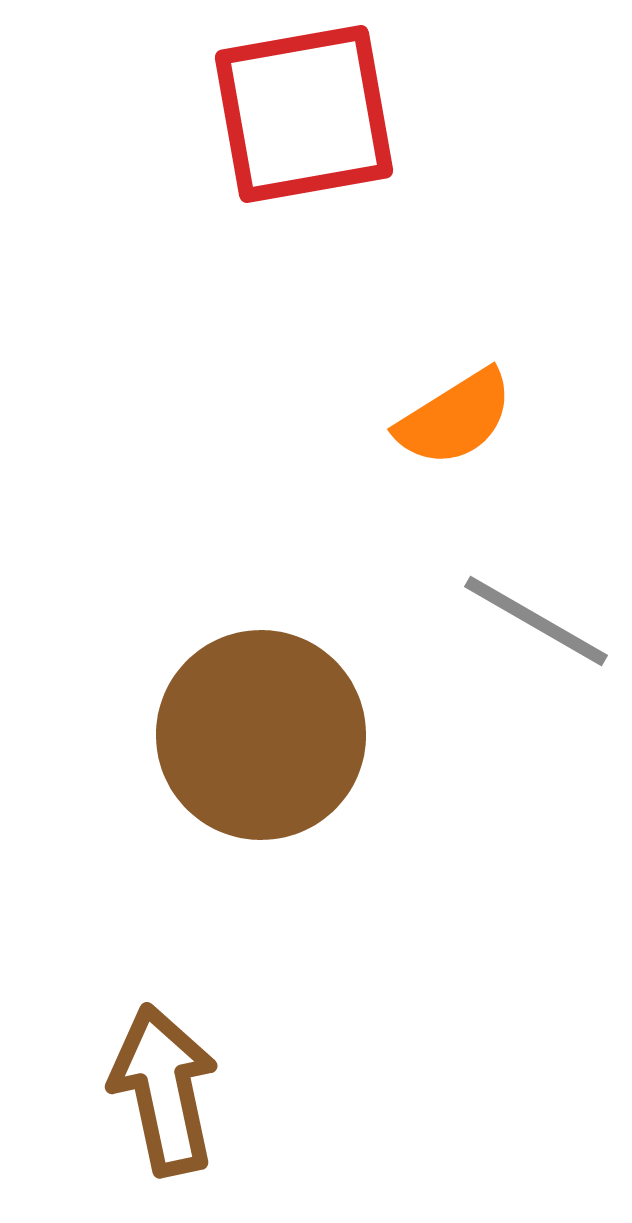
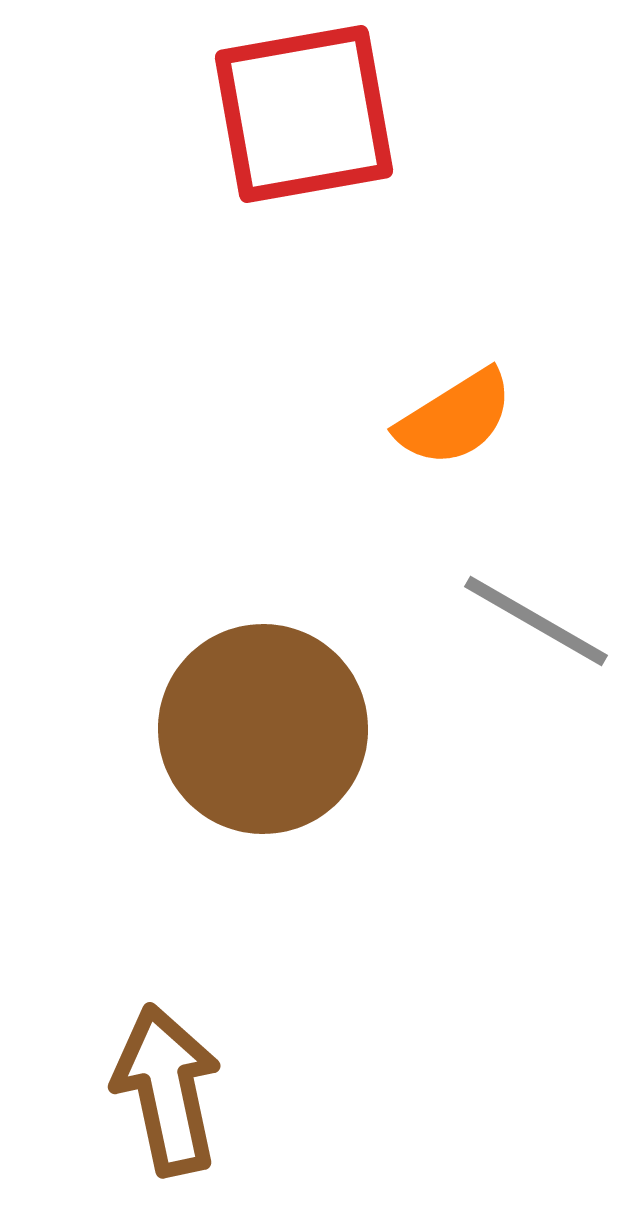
brown circle: moved 2 px right, 6 px up
brown arrow: moved 3 px right
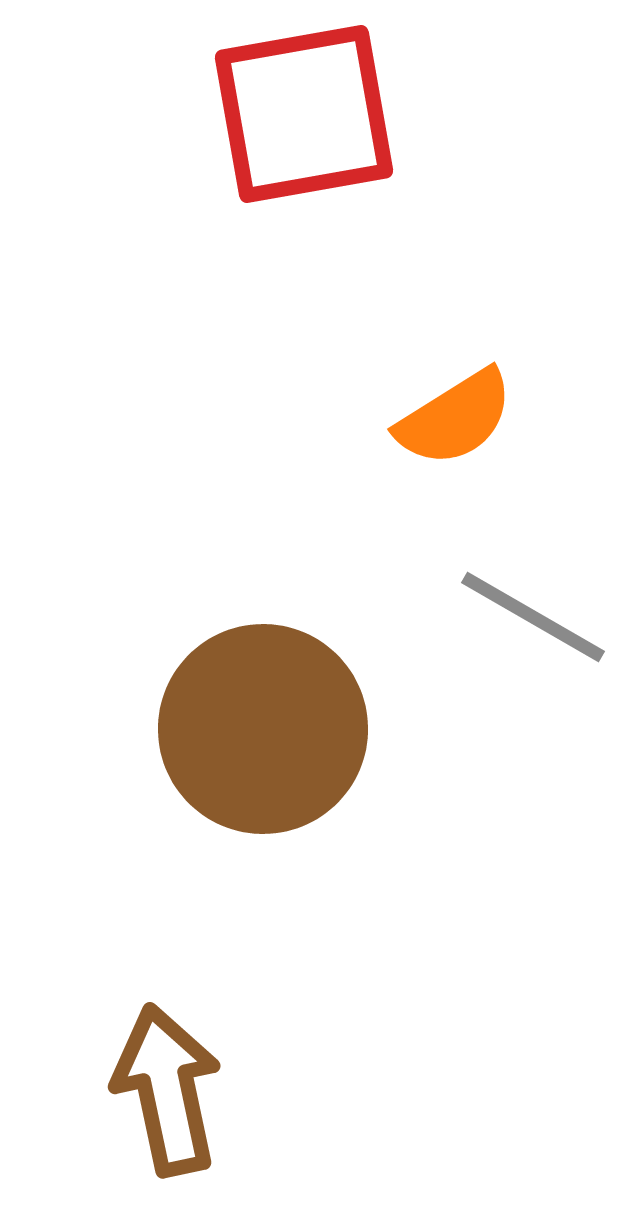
gray line: moved 3 px left, 4 px up
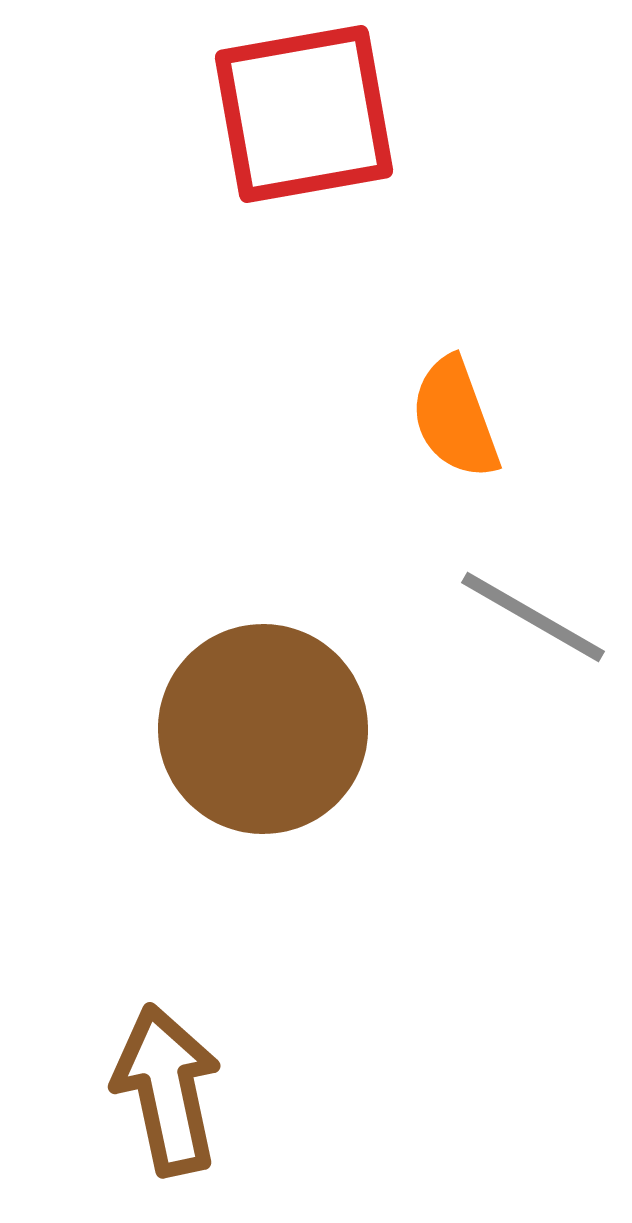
orange semicircle: rotated 102 degrees clockwise
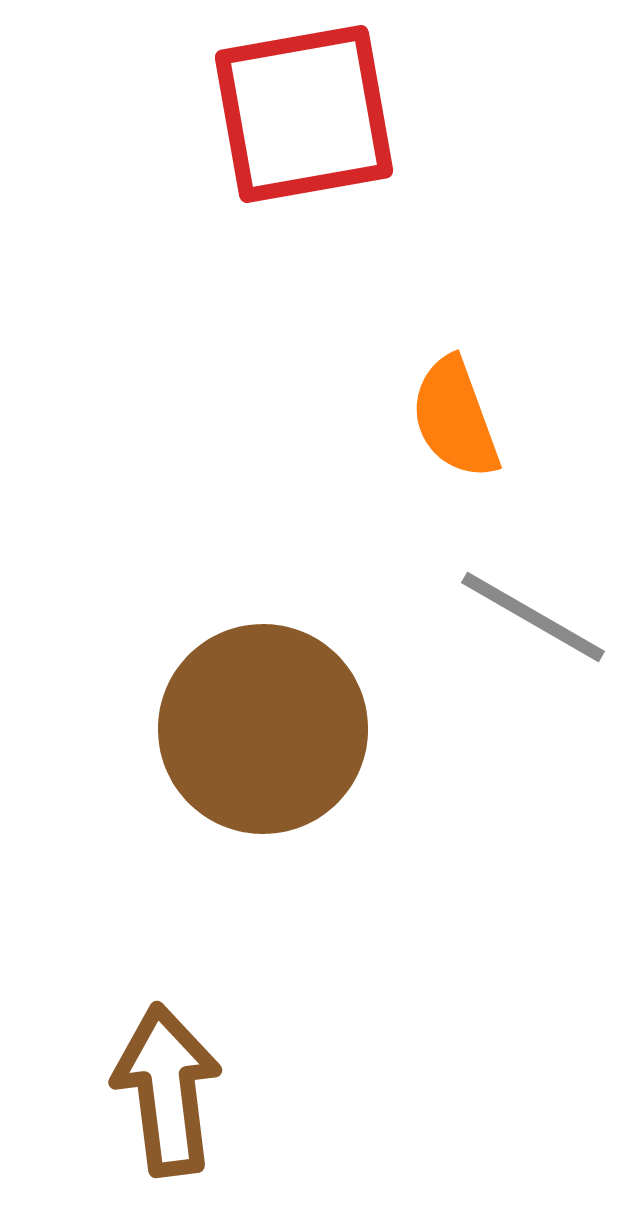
brown arrow: rotated 5 degrees clockwise
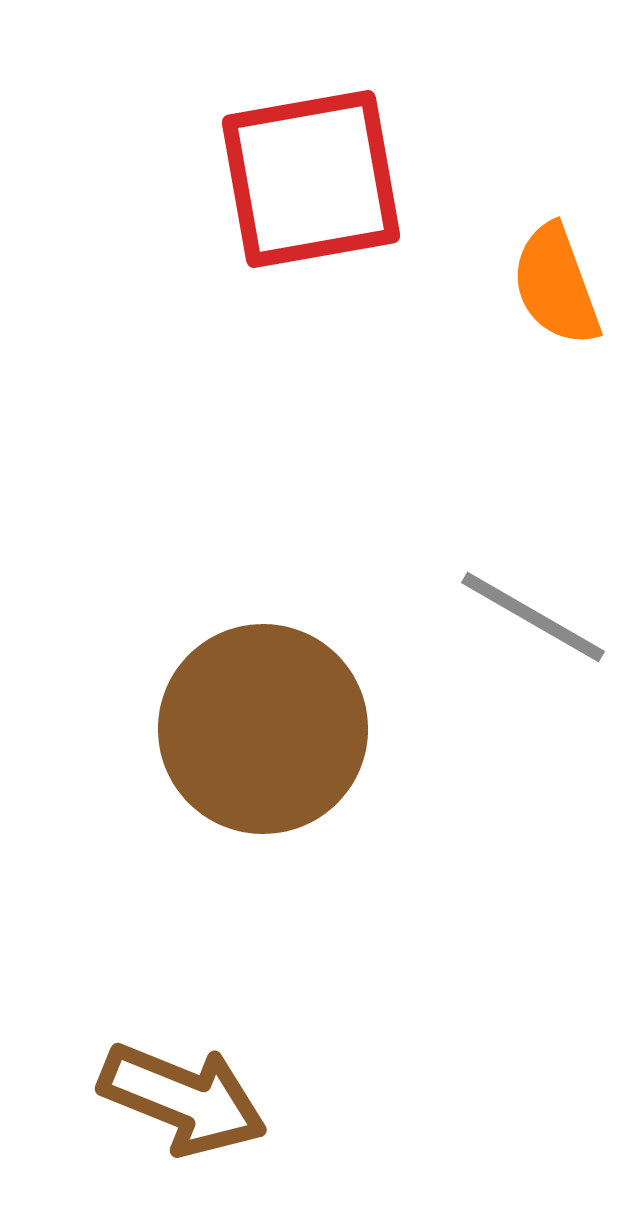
red square: moved 7 px right, 65 px down
orange semicircle: moved 101 px right, 133 px up
brown arrow: moved 16 px right, 9 px down; rotated 119 degrees clockwise
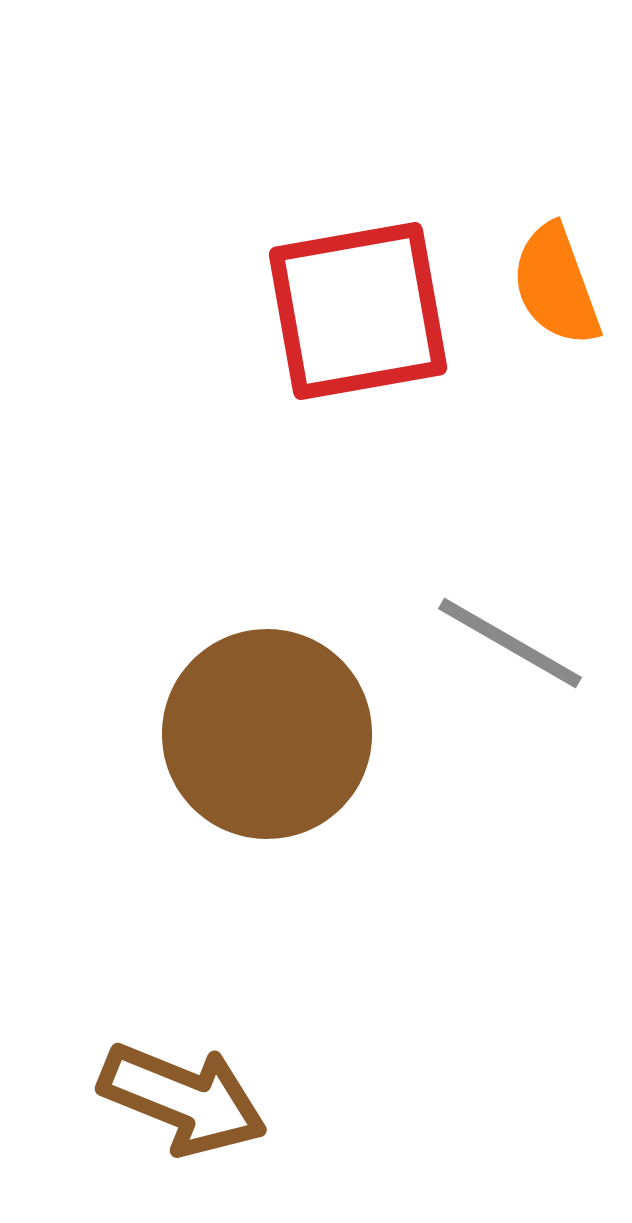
red square: moved 47 px right, 132 px down
gray line: moved 23 px left, 26 px down
brown circle: moved 4 px right, 5 px down
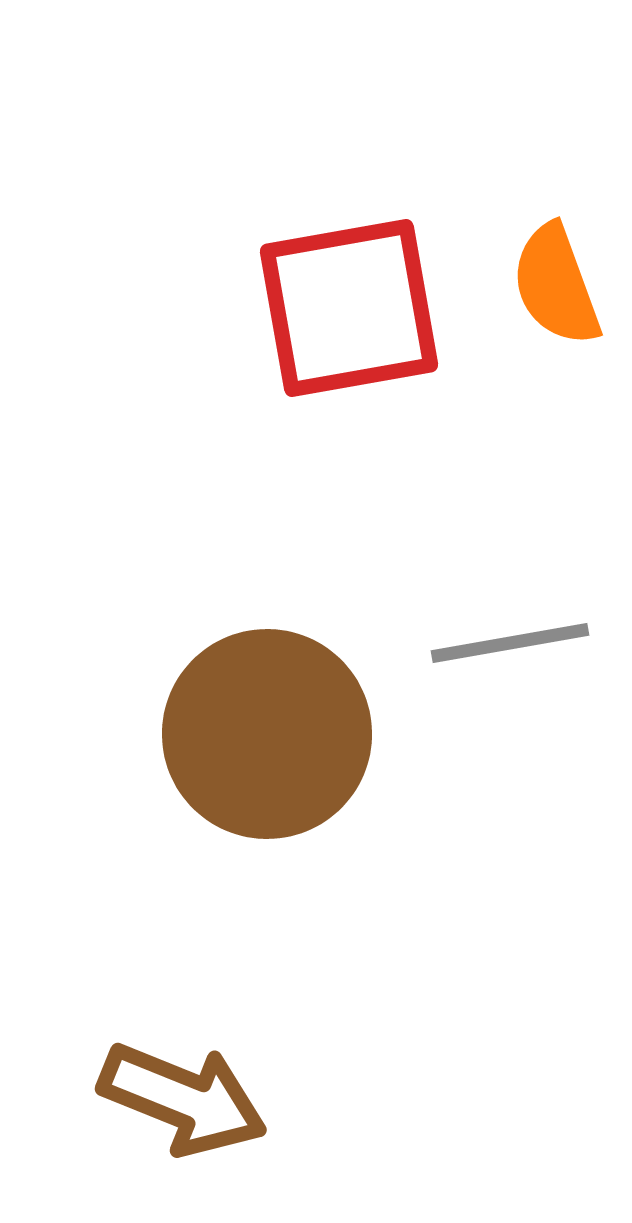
red square: moved 9 px left, 3 px up
gray line: rotated 40 degrees counterclockwise
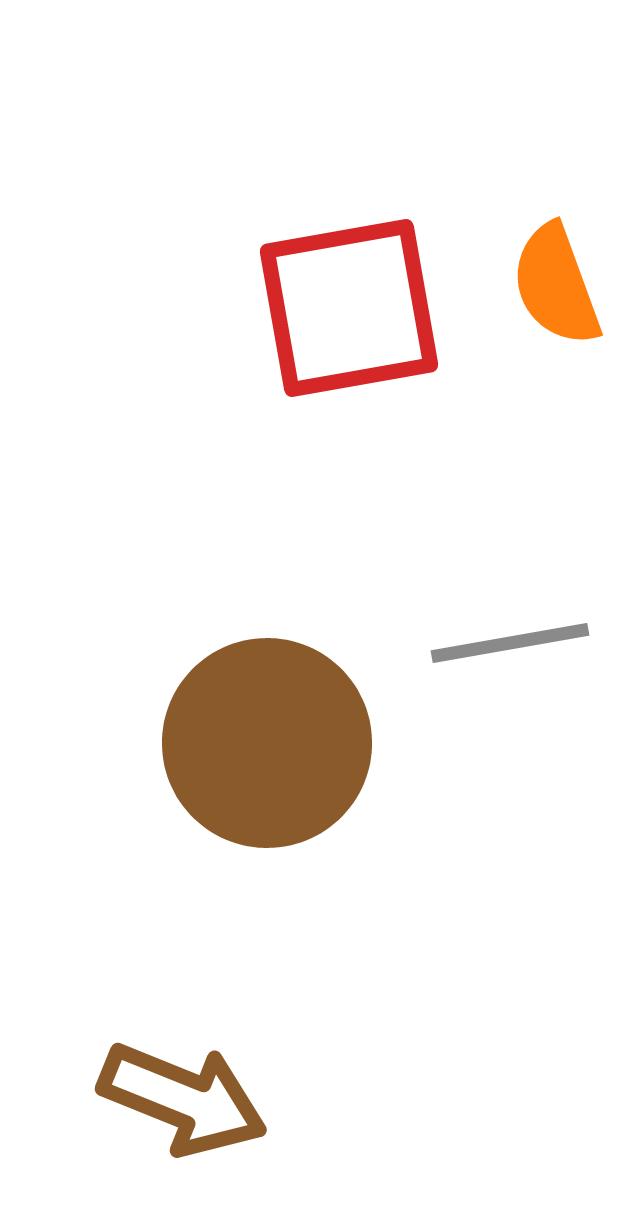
brown circle: moved 9 px down
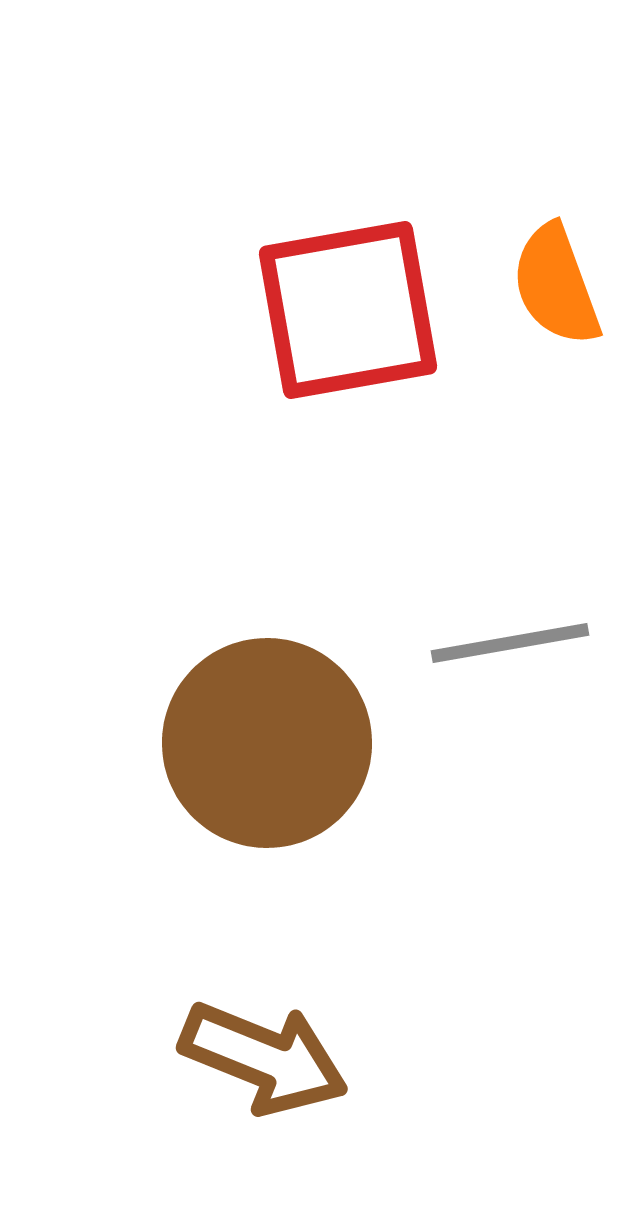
red square: moved 1 px left, 2 px down
brown arrow: moved 81 px right, 41 px up
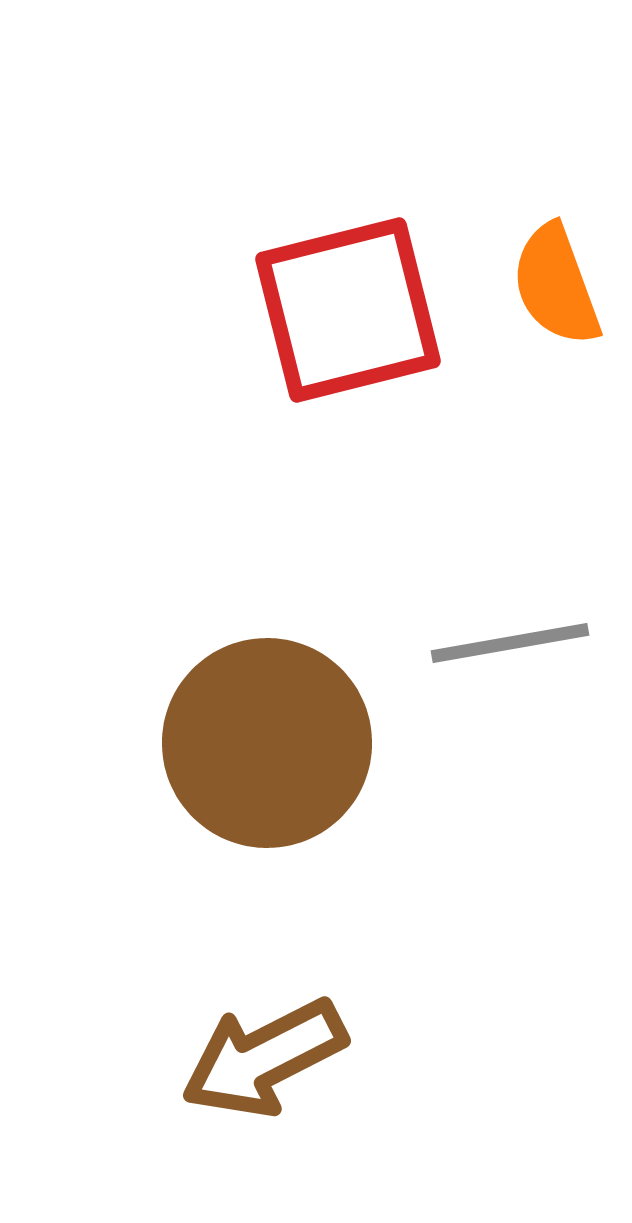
red square: rotated 4 degrees counterclockwise
brown arrow: rotated 131 degrees clockwise
